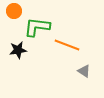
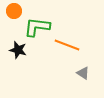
black star: rotated 24 degrees clockwise
gray triangle: moved 1 px left, 2 px down
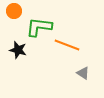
green L-shape: moved 2 px right
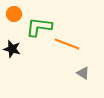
orange circle: moved 3 px down
orange line: moved 1 px up
black star: moved 6 px left, 1 px up
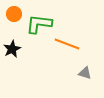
green L-shape: moved 3 px up
black star: rotated 30 degrees clockwise
gray triangle: moved 2 px right; rotated 16 degrees counterclockwise
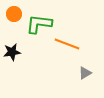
black star: moved 3 px down; rotated 18 degrees clockwise
gray triangle: rotated 48 degrees counterclockwise
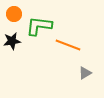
green L-shape: moved 2 px down
orange line: moved 1 px right, 1 px down
black star: moved 11 px up
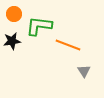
gray triangle: moved 1 px left, 2 px up; rotated 32 degrees counterclockwise
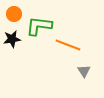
black star: moved 2 px up
